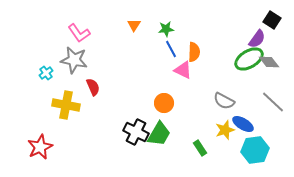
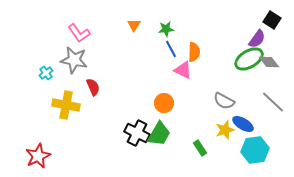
black cross: moved 1 px right, 1 px down
red star: moved 2 px left, 9 px down
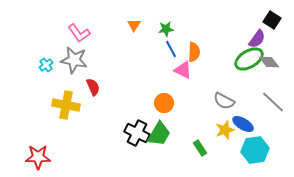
cyan cross: moved 8 px up
red star: moved 1 px down; rotated 25 degrees clockwise
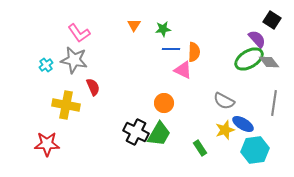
green star: moved 3 px left
purple semicircle: rotated 78 degrees counterclockwise
blue line: rotated 60 degrees counterclockwise
gray line: moved 1 px right, 1 px down; rotated 55 degrees clockwise
black cross: moved 1 px left, 1 px up
red star: moved 9 px right, 13 px up
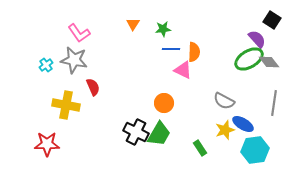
orange triangle: moved 1 px left, 1 px up
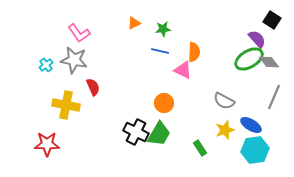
orange triangle: moved 1 px right, 1 px up; rotated 32 degrees clockwise
blue line: moved 11 px left, 2 px down; rotated 12 degrees clockwise
gray line: moved 6 px up; rotated 15 degrees clockwise
blue ellipse: moved 8 px right, 1 px down
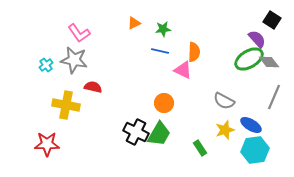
red semicircle: rotated 54 degrees counterclockwise
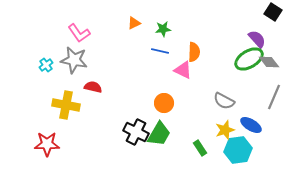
black square: moved 1 px right, 8 px up
cyan hexagon: moved 17 px left
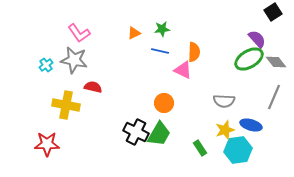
black square: rotated 24 degrees clockwise
orange triangle: moved 10 px down
green star: moved 1 px left
gray diamond: moved 7 px right
gray semicircle: rotated 25 degrees counterclockwise
blue ellipse: rotated 15 degrees counterclockwise
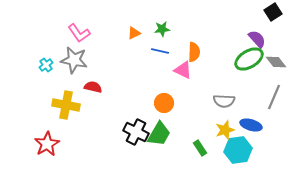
red star: rotated 30 degrees counterclockwise
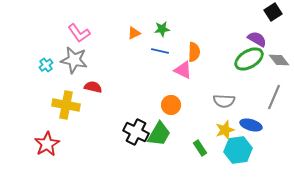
purple semicircle: rotated 18 degrees counterclockwise
gray diamond: moved 3 px right, 2 px up
orange circle: moved 7 px right, 2 px down
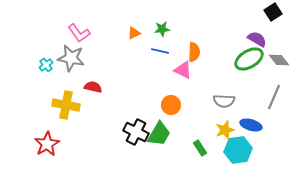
gray star: moved 3 px left, 2 px up
